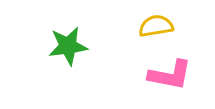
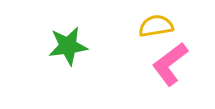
pink L-shape: moved 11 px up; rotated 132 degrees clockwise
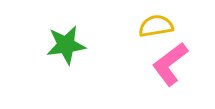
green star: moved 2 px left, 1 px up
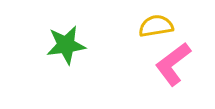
pink L-shape: moved 3 px right
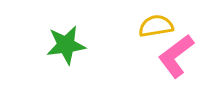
pink L-shape: moved 3 px right, 8 px up
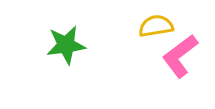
pink L-shape: moved 4 px right
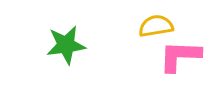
pink L-shape: rotated 39 degrees clockwise
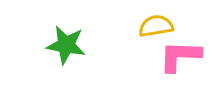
green star: rotated 18 degrees clockwise
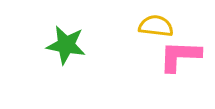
yellow semicircle: rotated 16 degrees clockwise
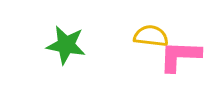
yellow semicircle: moved 5 px left, 10 px down
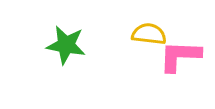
yellow semicircle: moved 2 px left, 2 px up
